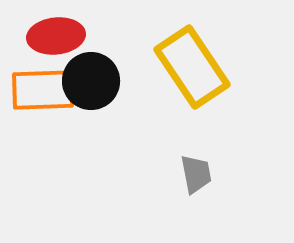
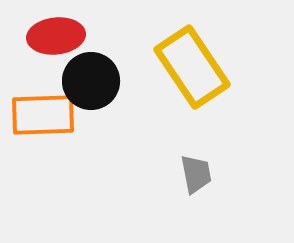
orange rectangle: moved 25 px down
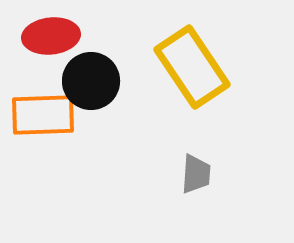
red ellipse: moved 5 px left
gray trapezoid: rotated 15 degrees clockwise
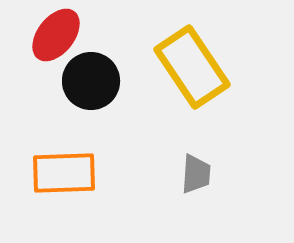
red ellipse: moved 5 px right, 1 px up; rotated 46 degrees counterclockwise
orange rectangle: moved 21 px right, 58 px down
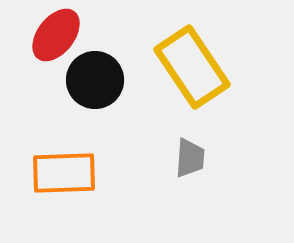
black circle: moved 4 px right, 1 px up
gray trapezoid: moved 6 px left, 16 px up
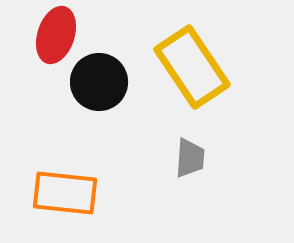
red ellipse: rotated 20 degrees counterclockwise
black circle: moved 4 px right, 2 px down
orange rectangle: moved 1 px right, 20 px down; rotated 8 degrees clockwise
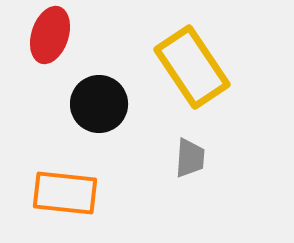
red ellipse: moved 6 px left
black circle: moved 22 px down
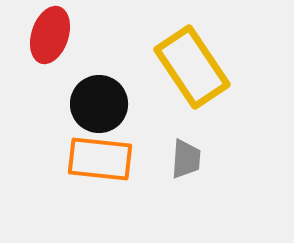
gray trapezoid: moved 4 px left, 1 px down
orange rectangle: moved 35 px right, 34 px up
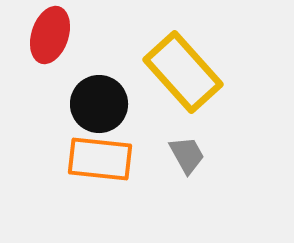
yellow rectangle: moved 9 px left, 5 px down; rotated 8 degrees counterclockwise
gray trapezoid: moved 1 px right, 4 px up; rotated 33 degrees counterclockwise
